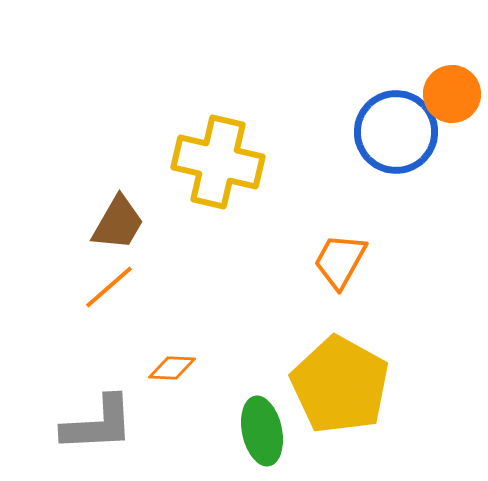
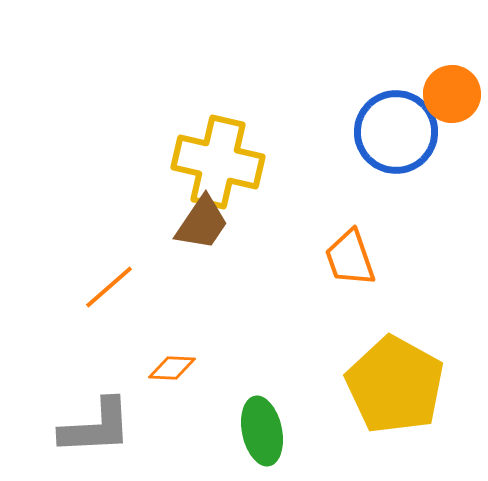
brown trapezoid: moved 84 px right; rotated 4 degrees clockwise
orange trapezoid: moved 10 px right, 3 px up; rotated 48 degrees counterclockwise
yellow pentagon: moved 55 px right
gray L-shape: moved 2 px left, 3 px down
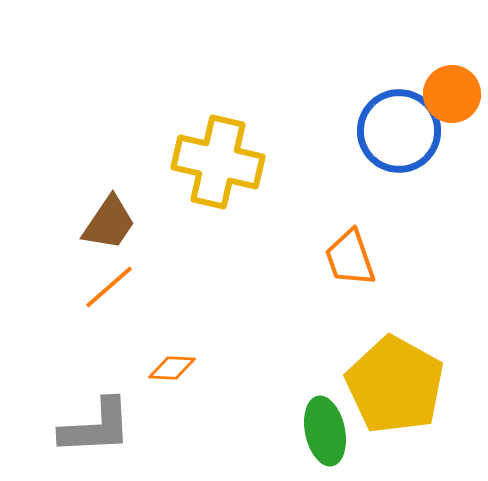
blue circle: moved 3 px right, 1 px up
brown trapezoid: moved 93 px left
green ellipse: moved 63 px right
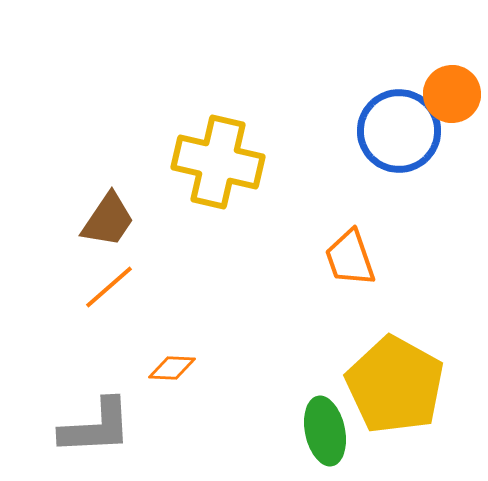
brown trapezoid: moved 1 px left, 3 px up
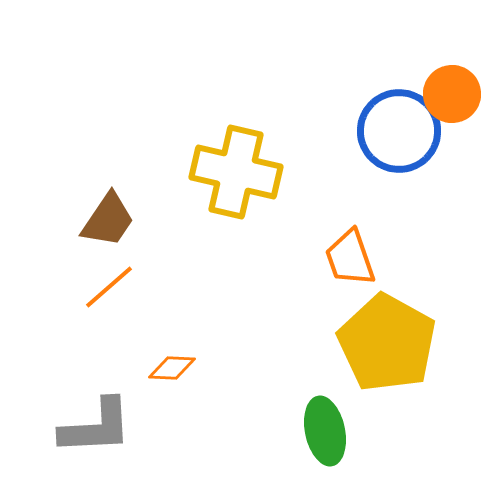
yellow cross: moved 18 px right, 10 px down
yellow pentagon: moved 8 px left, 42 px up
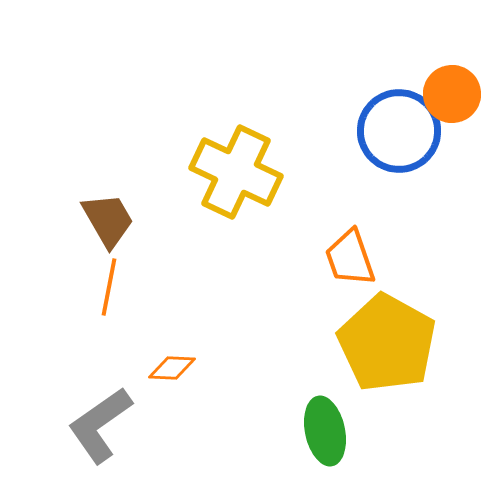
yellow cross: rotated 12 degrees clockwise
brown trapezoid: rotated 64 degrees counterclockwise
orange line: rotated 38 degrees counterclockwise
gray L-shape: moved 4 px right, 2 px up; rotated 148 degrees clockwise
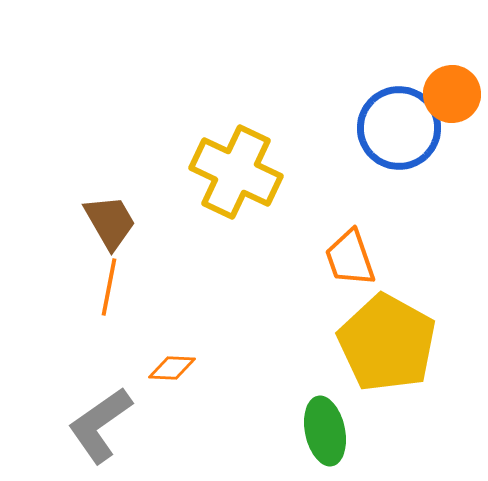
blue circle: moved 3 px up
brown trapezoid: moved 2 px right, 2 px down
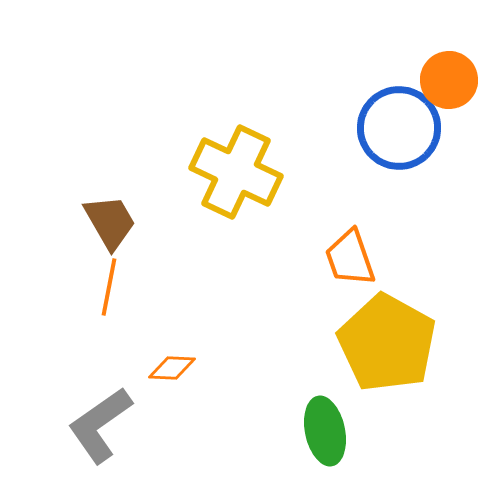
orange circle: moved 3 px left, 14 px up
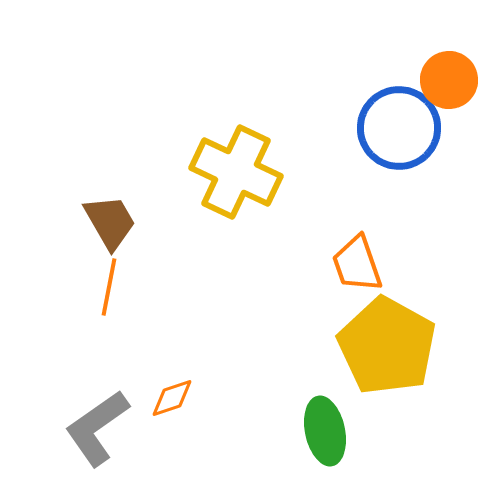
orange trapezoid: moved 7 px right, 6 px down
yellow pentagon: moved 3 px down
orange diamond: moved 30 px down; rotated 21 degrees counterclockwise
gray L-shape: moved 3 px left, 3 px down
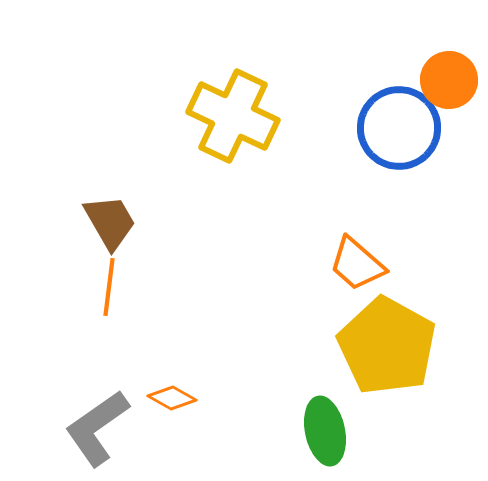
yellow cross: moved 3 px left, 56 px up
orange trapezoid: rotated 30 degrees counterclockwise
orange line: rotated 4 degrees counterclockwise
orange diamond: rotated 48 degrees clockwise
